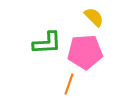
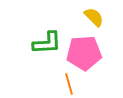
pink pentagon: moved 1 px left, 1 px down
orange line: rotated 35 degrees counterclockwise
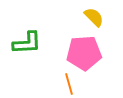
green L-shape: moved 20 px left
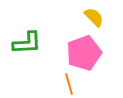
pink pentagon: rotated 16 degrees counterclockwise
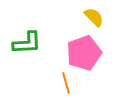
orange line: moved 3 px left, 1 px up
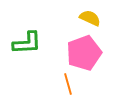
yellow semicircle: moved 4 px left, 1 px down; rotated 20 degrees counterclockwise
orange line: moved 2 px right, 1 px down
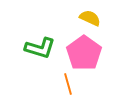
green L-shape: moved 13 px right, 5 px down; rotated 20 degrees clockwise
pink pentagon: rotated 16 degrees counterclockwise
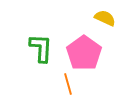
yellow semicircle: moved 15 px right
green L-shape: moved 1 px right; rotated 104 degrees counterclockwise
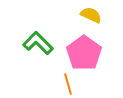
yellow semicircle: moved 14 px left, 3 px up
green L-shape: moved 3 px left, 5 px up; rotated 48 degrees counterclockwise
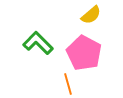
yellow semicircle: rotated 115 degrees clockwise
pink pentagon: rotated 8 degrees counterclockwise
